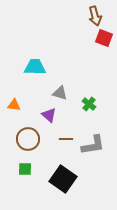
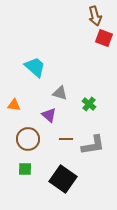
cyan trapezoid: rotated 40 degrees clockwise
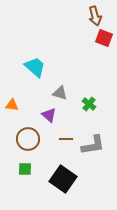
orange triangle: moved 2 px left
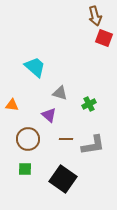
green cross: rotated 24 degrees clockwise
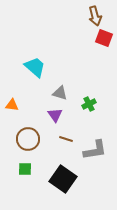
purple triangle: moved 6 px right; rotated 14 degrees clockwise
brown line: rotated 16 degrees clockwise
gray L-shape: moved 2 px right, 5 px down
